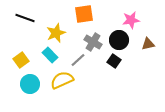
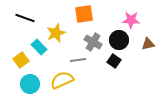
pink star: rotated 12 degrees clockwise
cyan rectangle: moved 11 px left, 8 px up
gray line: rotated 35 degrees clockwise
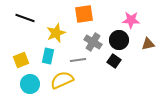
cyan rectangle: moved 9 px right, 9 px down; rotated 56 degrees clockwise
yellow square: rotated 14 degrees clockwise
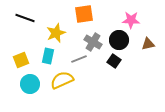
gray line: moved 1 px right, 1 px up; rotated 14 degrees counterclockwise
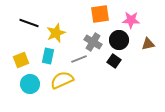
orange square: moved 16 px right
black line: moved 4 px right, 5 px down
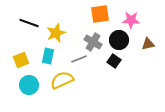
cyan circle: moved 1 px left, 1 px down
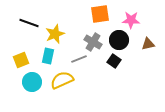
yellow star: moved 1 px left, 1 px down
cyan circle: moved 3 px right, 3 px up
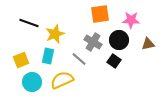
gray line: rotated 63 degrees clockwise
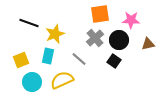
gray cross: moved 2 px right, 4 px up; rotated 18 degrees clockwise
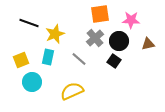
black circle: moved 1 px down
cyan rectangle: moved 1 px down
yellow semicircle: moved 10 px right, 11 px down
